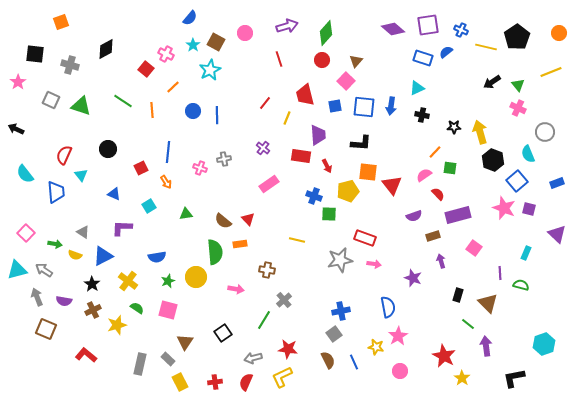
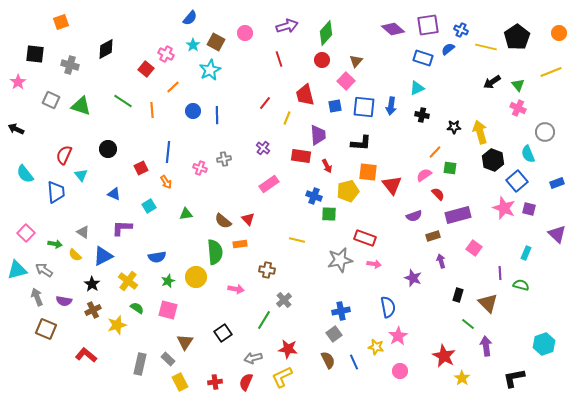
blue semicircle at (446, 52): moved 2 px right, 3 px up
yellow semicircle at (75, 255): rotated 24 degrees clockwise
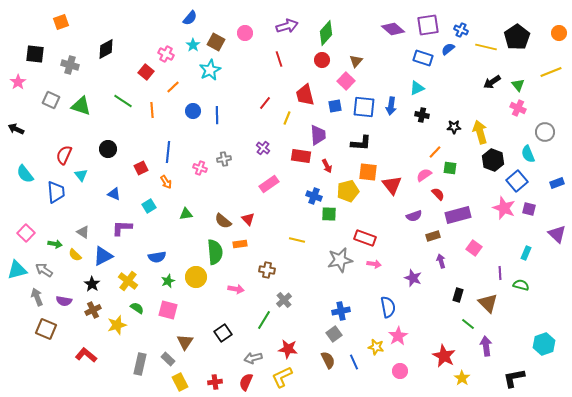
red square at (146, 69): moved 3 px down
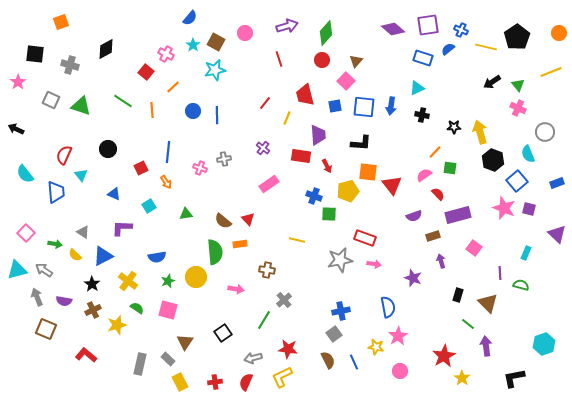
cyan star at (210, 70): moved 5 px right; rotated 15 degrees clockwise
red star at (444, 356): rotated 15 degrees clockwise
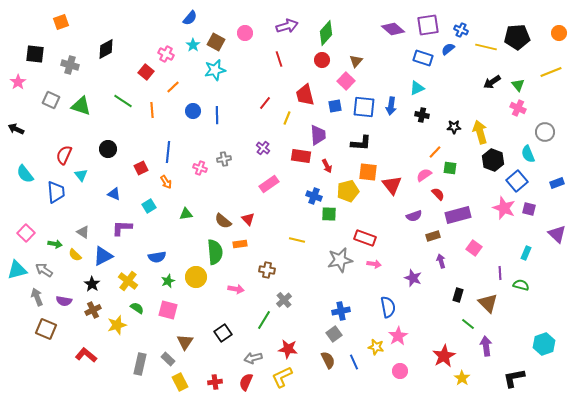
black pentagon at (517, 37): rotated 30 degrees clockwise
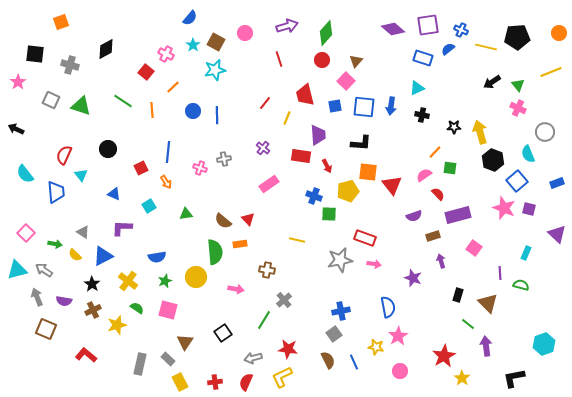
green star at (168, 281): moved 3 px left
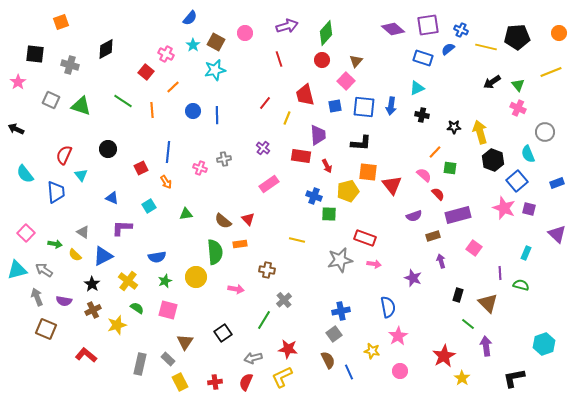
pink semicircle at (424, 175): rotated 77 degrees clockwise
blue triangle at (114, 194): moved 2 px left, 4 px down
yellow star at (376, 347): moved 4 px left, 4 px down
blue line at (354, 362): moved 5 px left, 10 px down
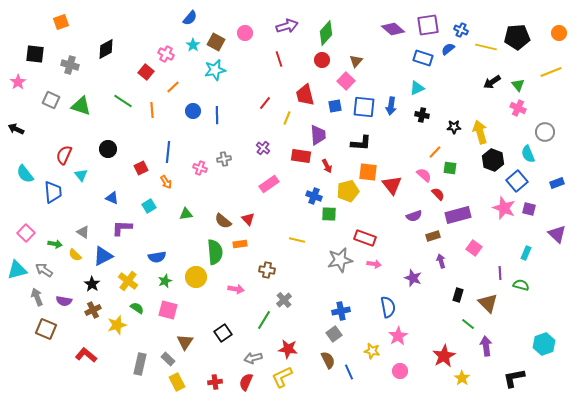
blue trapezoid at (56, 192): moved 3 px left
yellow rectangle at (180, 382): moved 3 px left
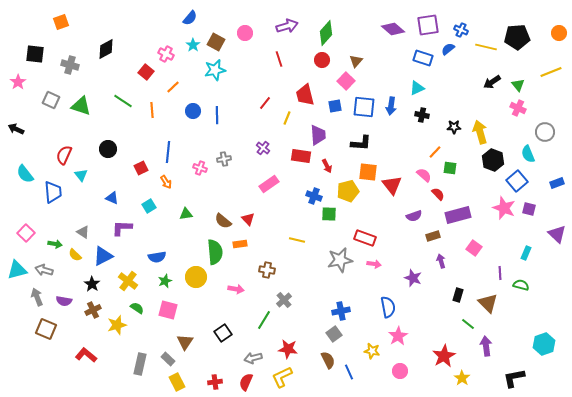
gray arrow at (44, 270): rotated 18 degrees counterclockwise
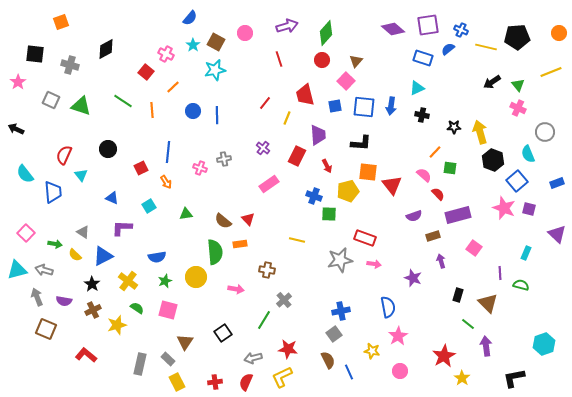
red rectangle at (301, 156): moved 4 px left; rotated 72 degrees counterclockwise
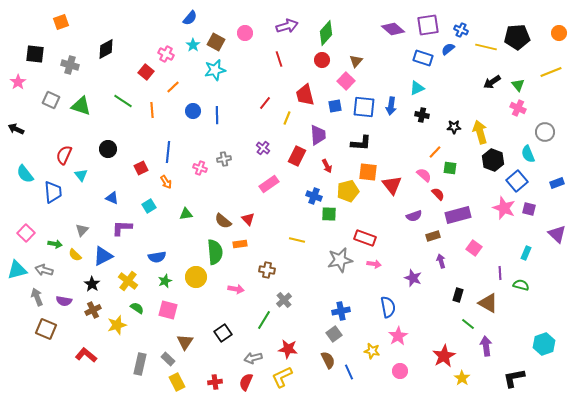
gray triangle at (83, 232): moved 1 px left, 2 px up; rotated 40 degrees clockwise
brown triangle at (488, 303): rotated 15 degrees counterclockwise
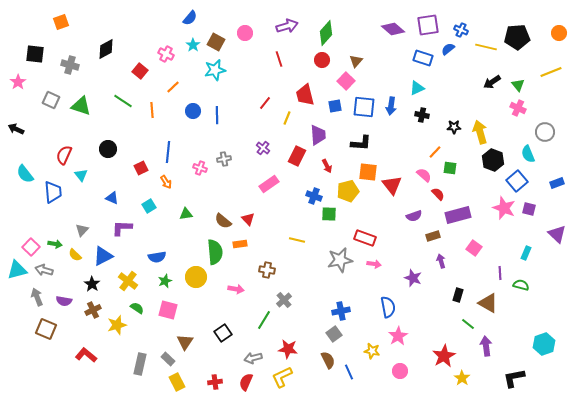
red square at (146, 72): moved 6 px left, 1 px up
pink square at (26, 233): moved 5 px right, 14 px down
